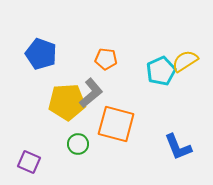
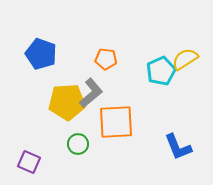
yellow semicircle: moved 2 px up
orange square: moved 2 px up; rotated 18 degrees counterclockwise
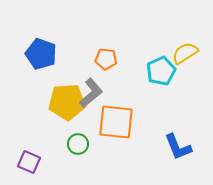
yellow semicircle: moved 6 px up
orange square: rotated 9 degrees clockwise
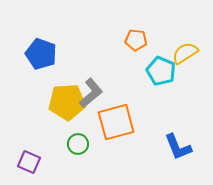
orange pentagon: moved 30 px right, 19 px up
cyan pentagon: rotated 24 degrees counterclockwise
orange square: rotated 21 degrees counterclockwise
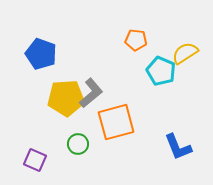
yellow pentagon: moved 1 px left, 4 px up
purple square: moved 6 px right, 2 px up
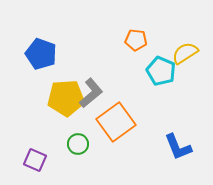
orange square: rotated 21 degrees counterclockwise
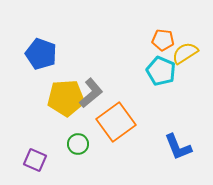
orange pentagon: moved 27 px right
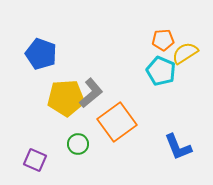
orange pentagon: rotated 10 degrees counterclockwise
orange square: moved 1 px right
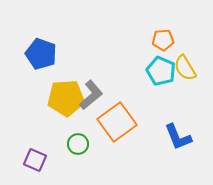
yellow semicircle: moved 15 px down; rotated 88 degrees counterclockwise
gray L-shape: moved 2 px down
blue L-shape: moved 10 px up
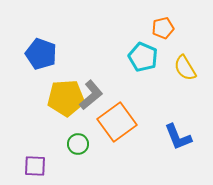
orange pentagon: moved 12 px up; rotated 10 degrees counterclockwise
cyan pentagon: moved 18 px left, 14 px up
purple square: moved 6 px down; rotated 20 degrees counterclockwise
